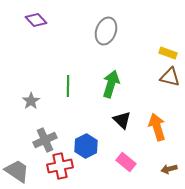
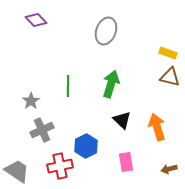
gray cross: moved 3 px left, 10 px up
pink rectangle: rotated 42 degrees clockwise
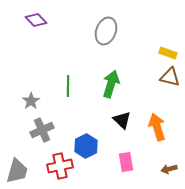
gray trapezoid: rotated 72 degrees clockwise
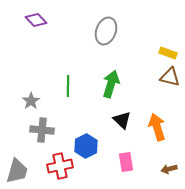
gray cross: rotated 30 degrees clockwise
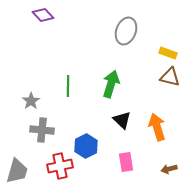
purple diamond: moved 7 px right, 5 px up
gray ellipse: moved 20 px right
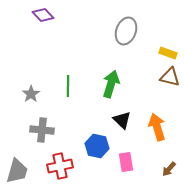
gray star: moved 7 px up
blue hexagon: moved 11 px right; rotated 20 degrees counterclockwise
brown arrow: rotated 35 degrees counterclockwise
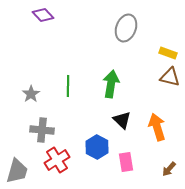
gray ellipse: moved 3 px up
green arrow: rotated 8 degrees counterclockwise
blue hexagon: moved 1 px down; rotated 15 degrees clockwise
red cross: moved 3 px left, 6 px up; rotated 20 degrees counterclockwise
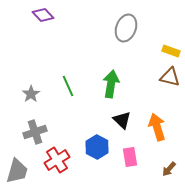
yellow rectangle: moved 3 px right, 2 px up
green line: rotated 25 degrees counterclockwise
gray cross: moved 7 px left, 2 px down; rotated 25 degrees counterclockwise
pink rectangle: moved 4 px right, 5 px up
